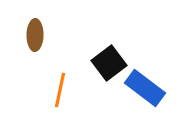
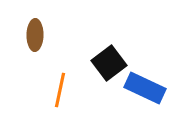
blue rectangle: rotated 12 degrees counterclockwise
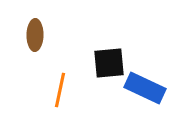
black square: rotated 32 degrees clockwise
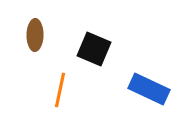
black square: moved 15 px left, 14 px up; rotated 28 degrees clockwise
blue rectangle: moved 4 px right, 1 px down
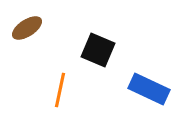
brown ellipse: moved 8 px left, 7 px up; rotated 56 degrees clockwise
black square: moved 4 px right, 1 px down
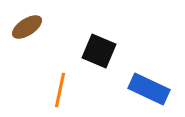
brown ellipse: moved 1 px up
black square: moved 1 px right, 1 px down
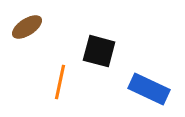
black square: rotated 8 degrees counterclockwise
orange line: moved 8 px up
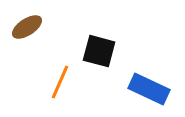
orange line: rotated 12 degrees clockwise
